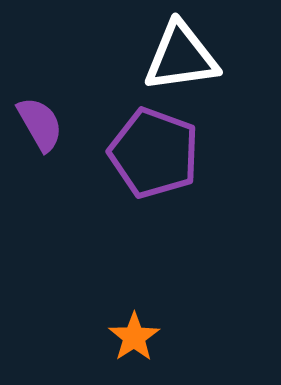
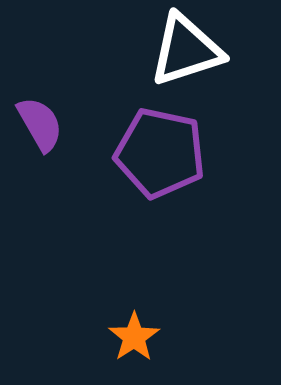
white triangle: moved 5 px right, 7 px up; rotated 10 degrees counterclockwise
purple pentagon: moved 6 px right; rotated 8 degrees counterclockwise
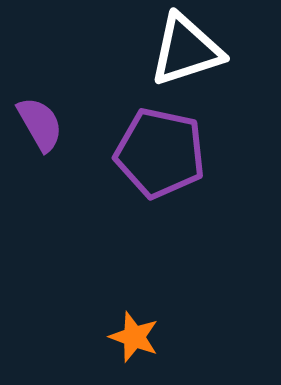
orange star: rotated 18 degrees counterclockwise
